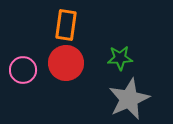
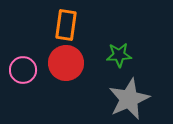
green star: moved 1 px left, 3 px up
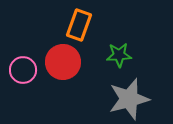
orange rectangle: moved 13 px right; rotated 12 degrees clockwise
red circle: moved 3 px left, 1 px up
gray star: rotated 9 degrees clockwise
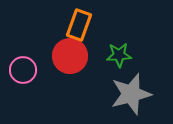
red circle: moved 7 px right, 6 px up
gray star: moved 2 px right, 5 px up
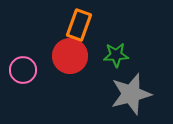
green star: moved 3 px left
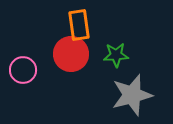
orange rectangle: rotated 28 degrees counterclockwise
red circle: moved 1 px right, 2 px up
gray star: moved 1 px right, 1 px down
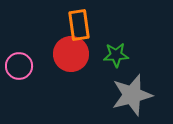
pink circle: moved 4 px left, 4 px up
